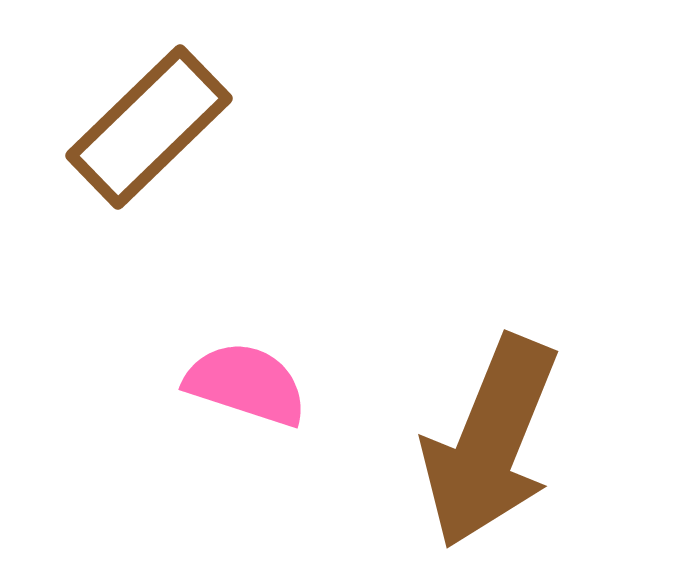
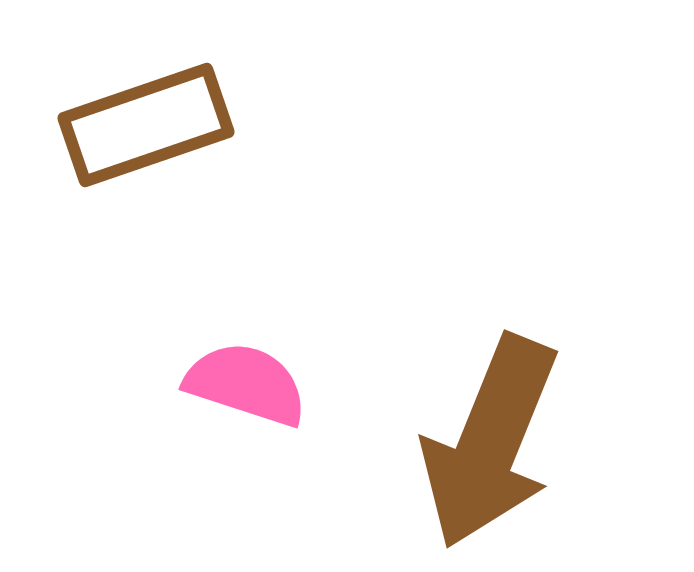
brown rectangle: moved 3 px left, 2 px up; rotated 25 degrees clockwise
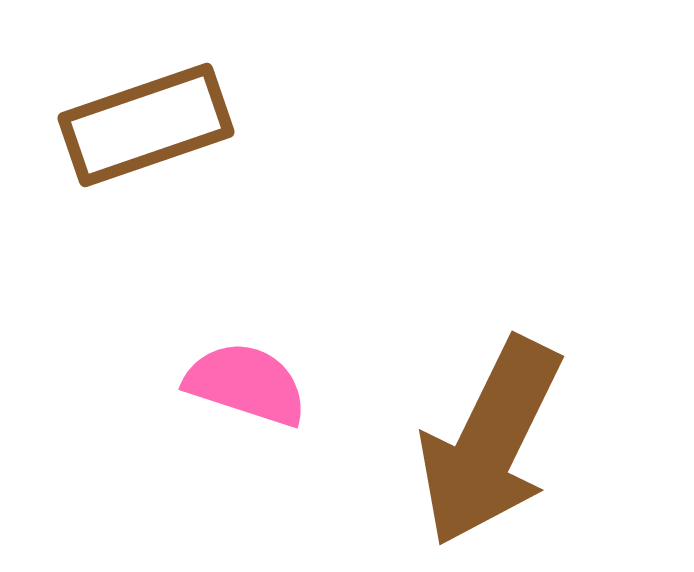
brown arrow: rotated 4 degrees clockwise
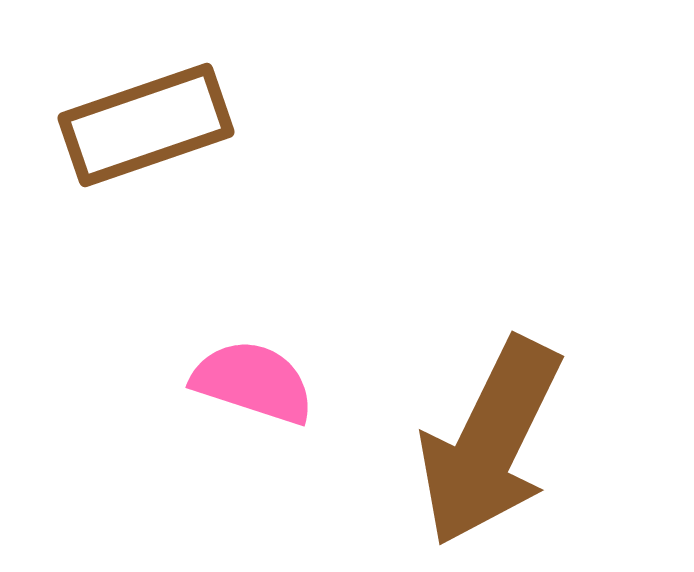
pink semicircle: moved 7 px right, 2 px up
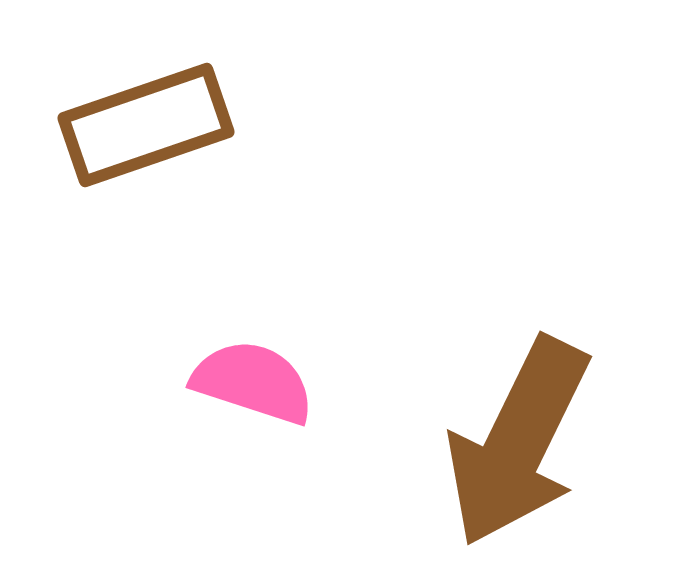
brown arrow: moved 28 px right
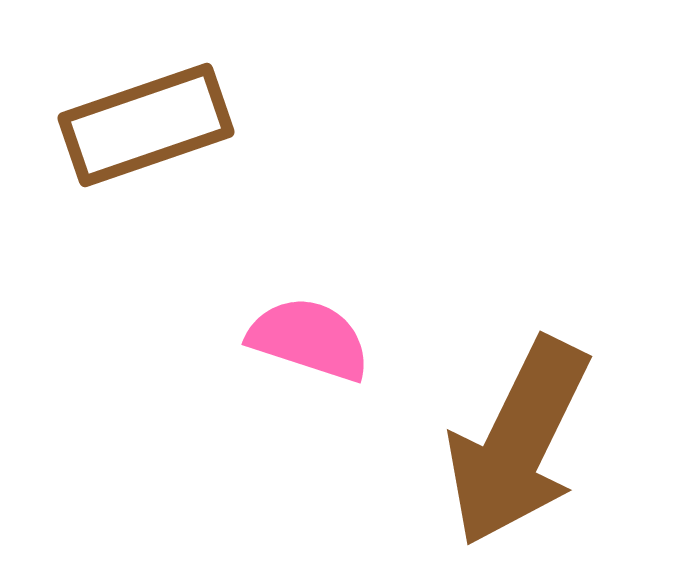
pink semicircle: moved 56 px right, 43 px up
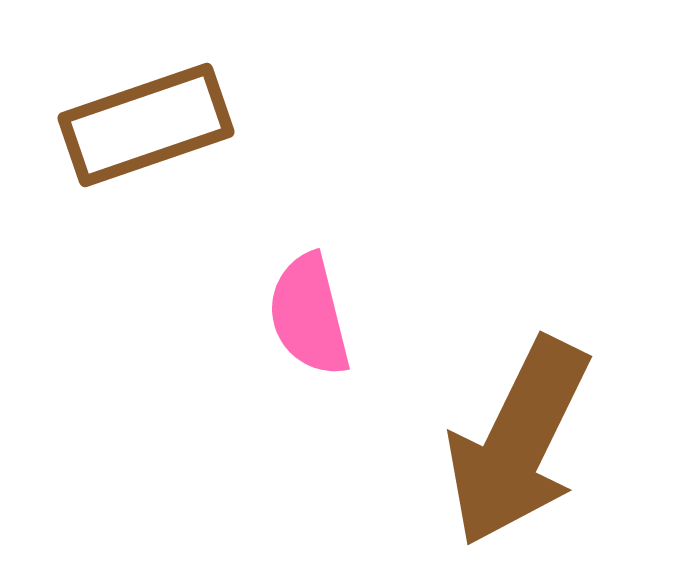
pink semicircle: moved 24 px up; rotated 122 degrees counterclockwise
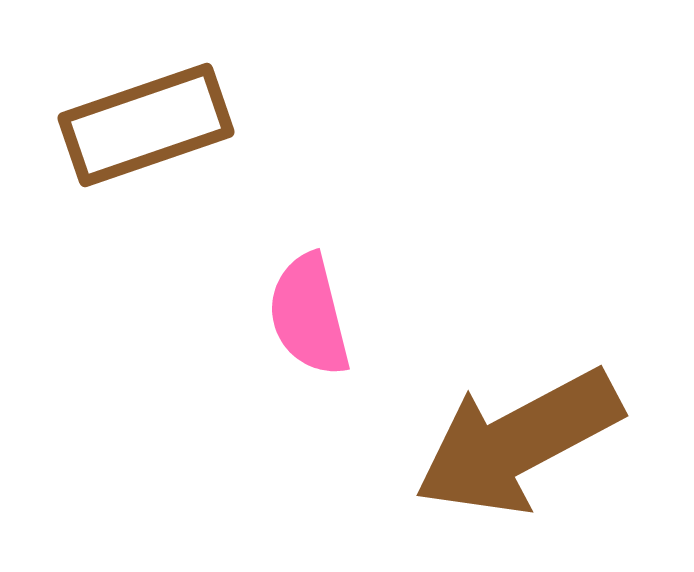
brown arrow: rotated 36 degrees clockwise
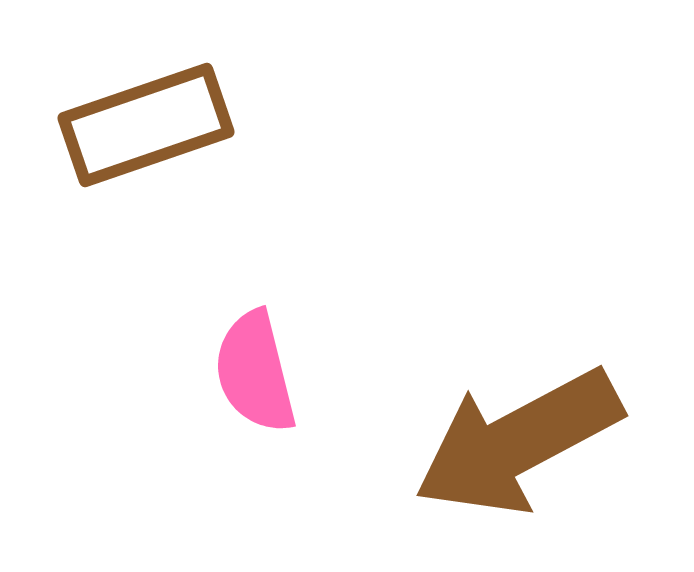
pink semicircle: moved 54 px left, 57 px down
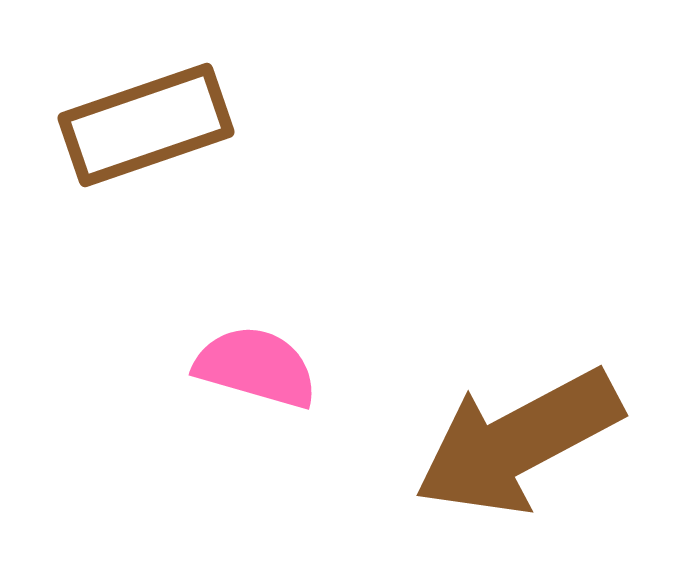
pink semicircle: moved 1 px right, 5 px up; rotated 120 degrees clockwise
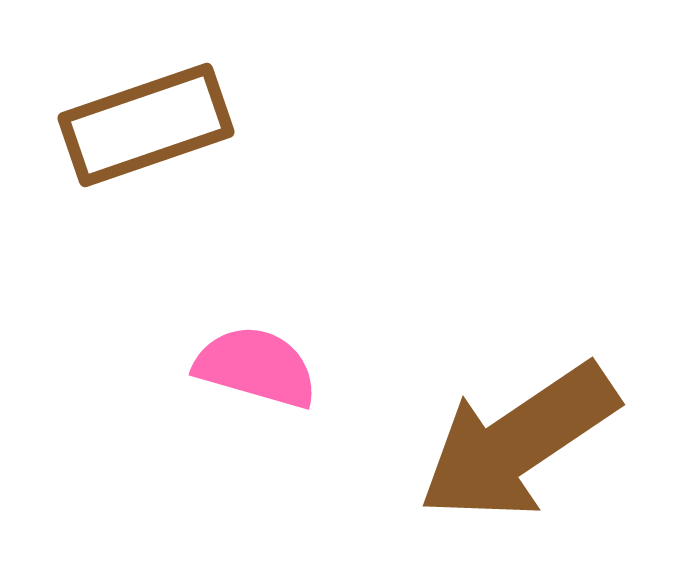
brown arrow: rotated 6 degrees counterclockwise
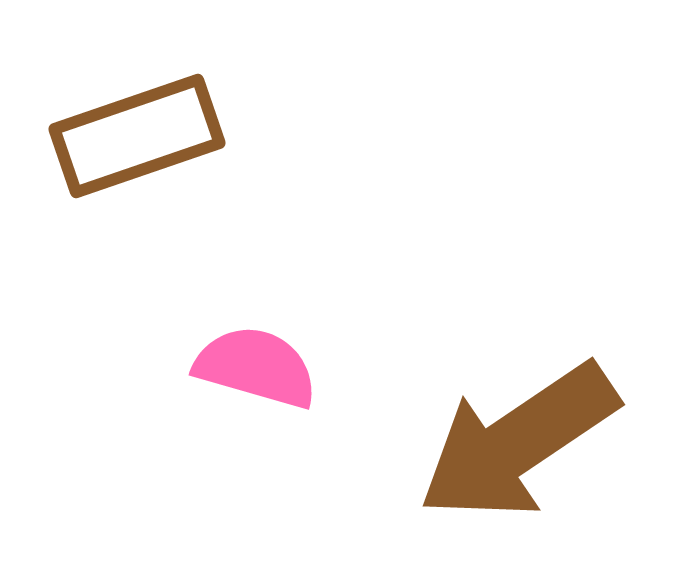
brown rectangle: moved 9 px left, 11 px down
